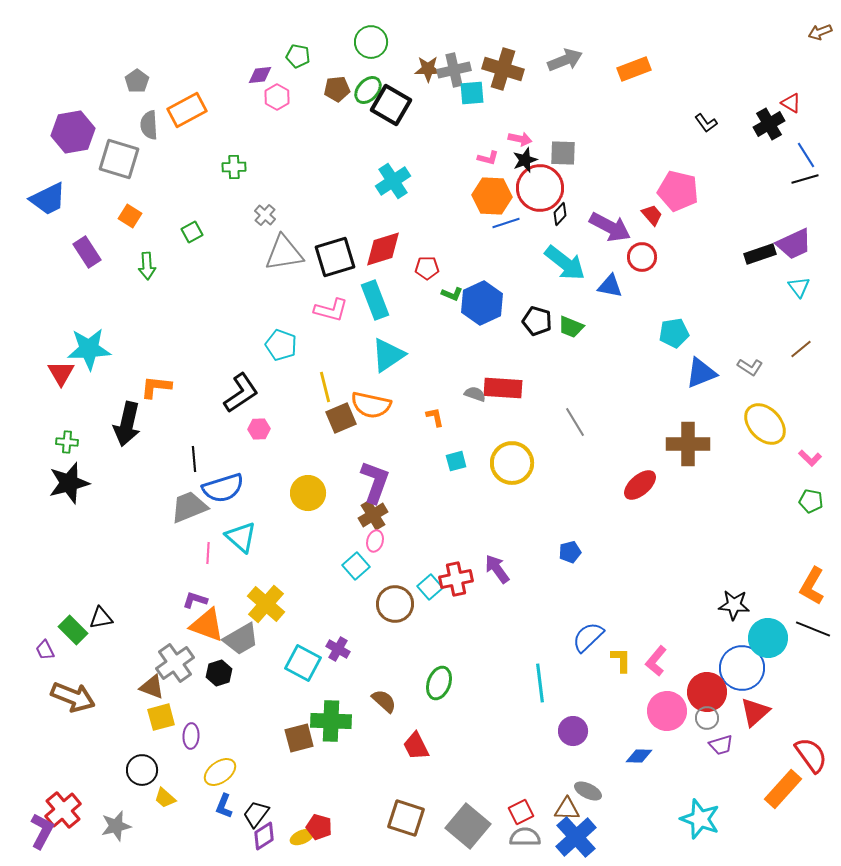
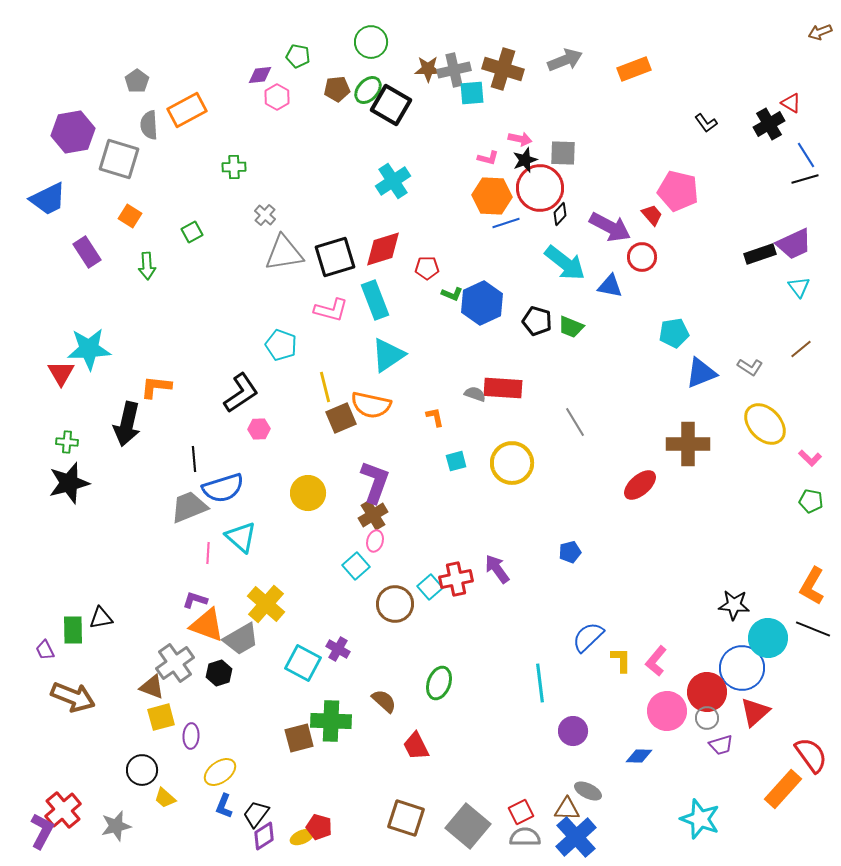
green rectangle at (73, 630): rotated 44 degrees clockwise
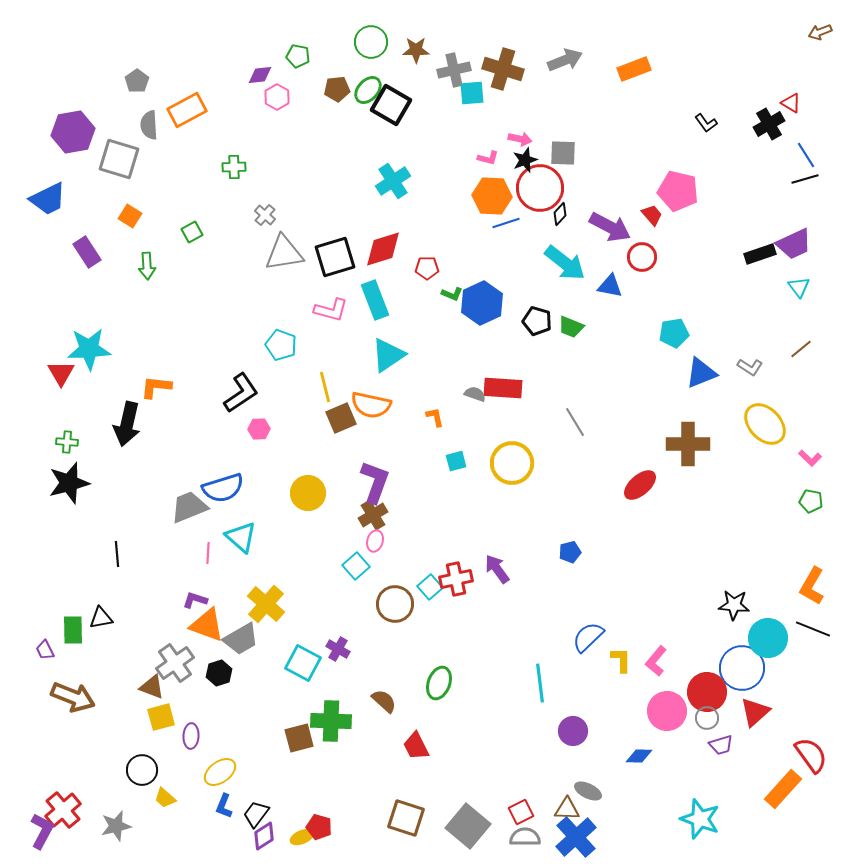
brown star at (428, 69): moved 12 px left, 19 px up
black line at (194, 459): moved 77 px left, 95 px down
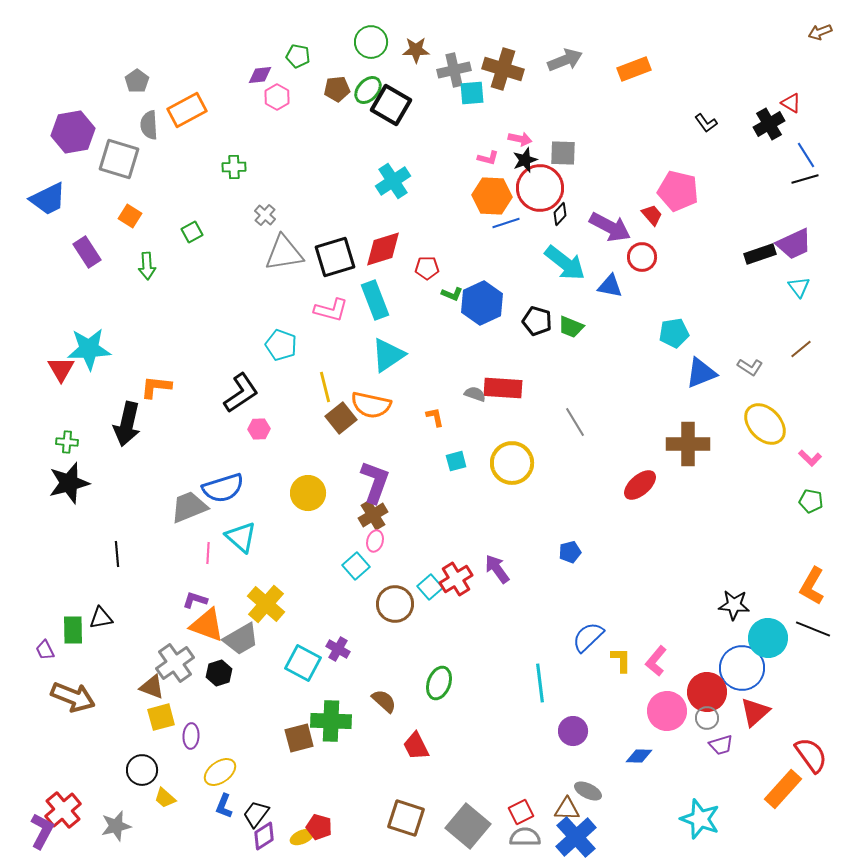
red triangle at (61, 373): moved 4 px up
brown square at (341, 418): rotated 16 degrees counterclockwise
red cross at (456, 579): rotated 20 degrees counterclockwise
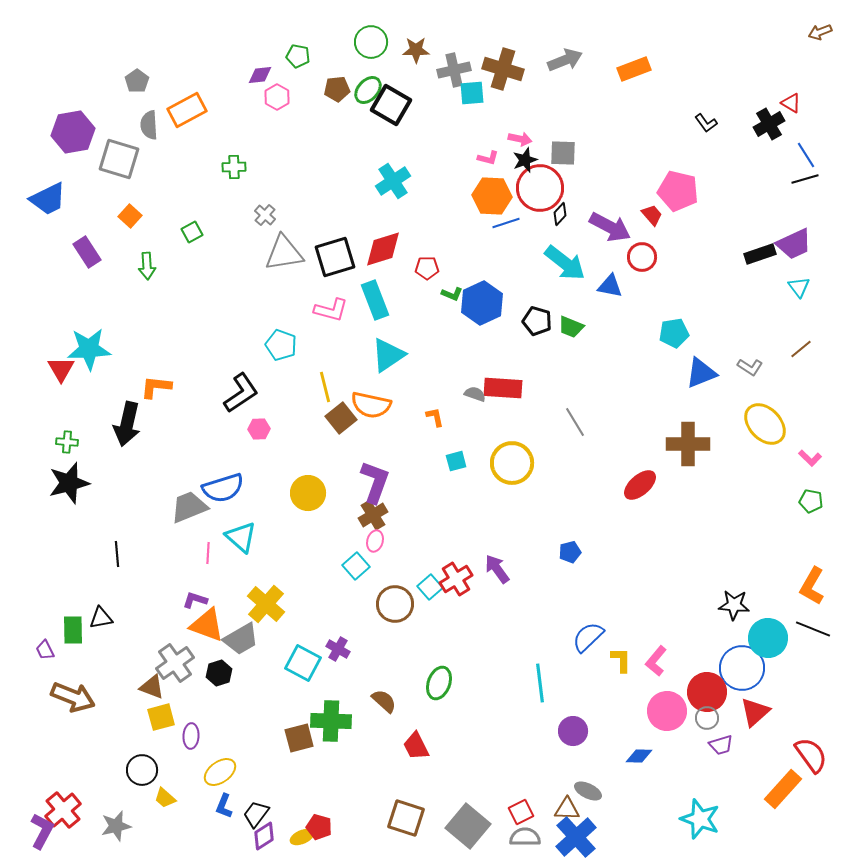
orange square at (130, 216): rotated 10 degrees clockwise
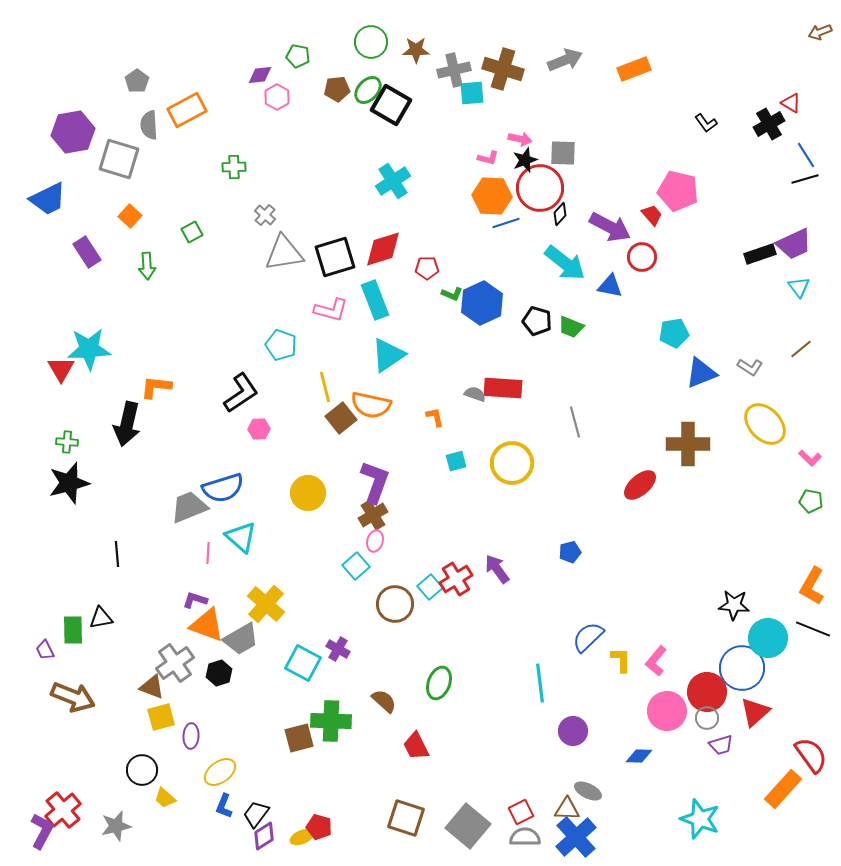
gray line at (575, 422): rotated 16 degrees clockwise
